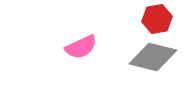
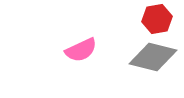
pink semicircle: moved 3 px down
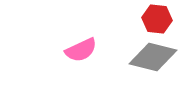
red hexagon: rotated 16 degrees clockwise
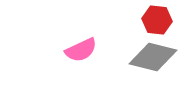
red hexagon: moved 1 px down
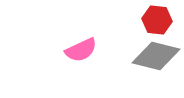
gray diamond: moved 3 px right, 1 px up
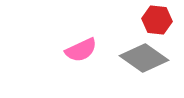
gray diamond: moved 12 px left, 2 px down; rotated 21 degrees clockwise
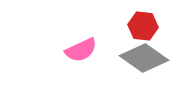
red hexagon: moved 14 px left, 6 px down
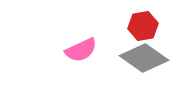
red hexagon: rotated 16 degrees counterclockwise
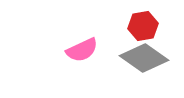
pink semicircle: moved 1 px right
